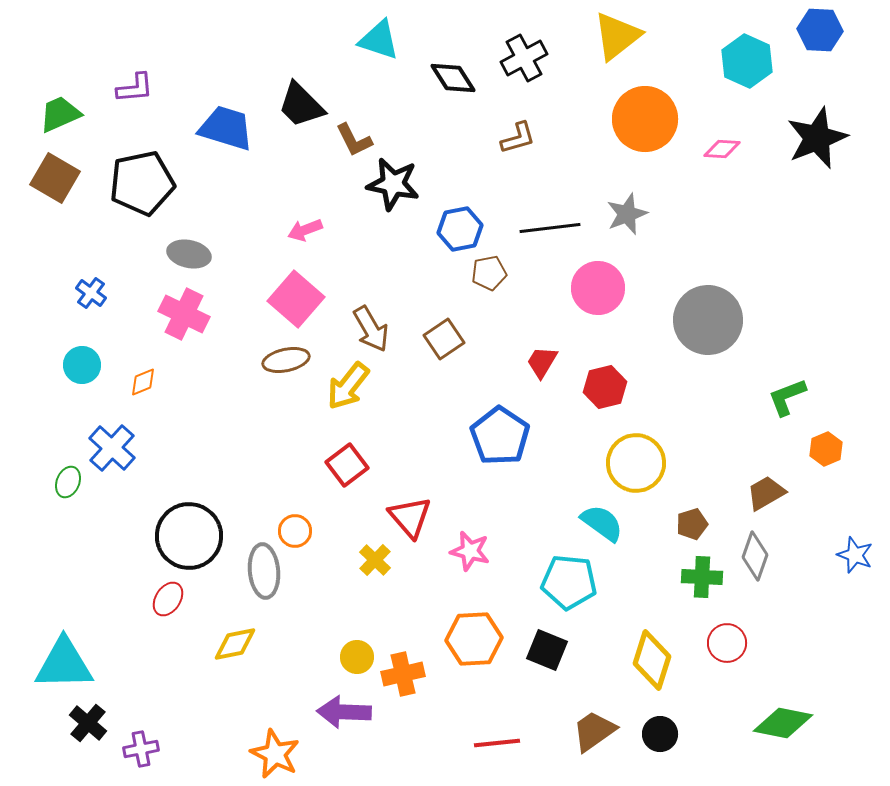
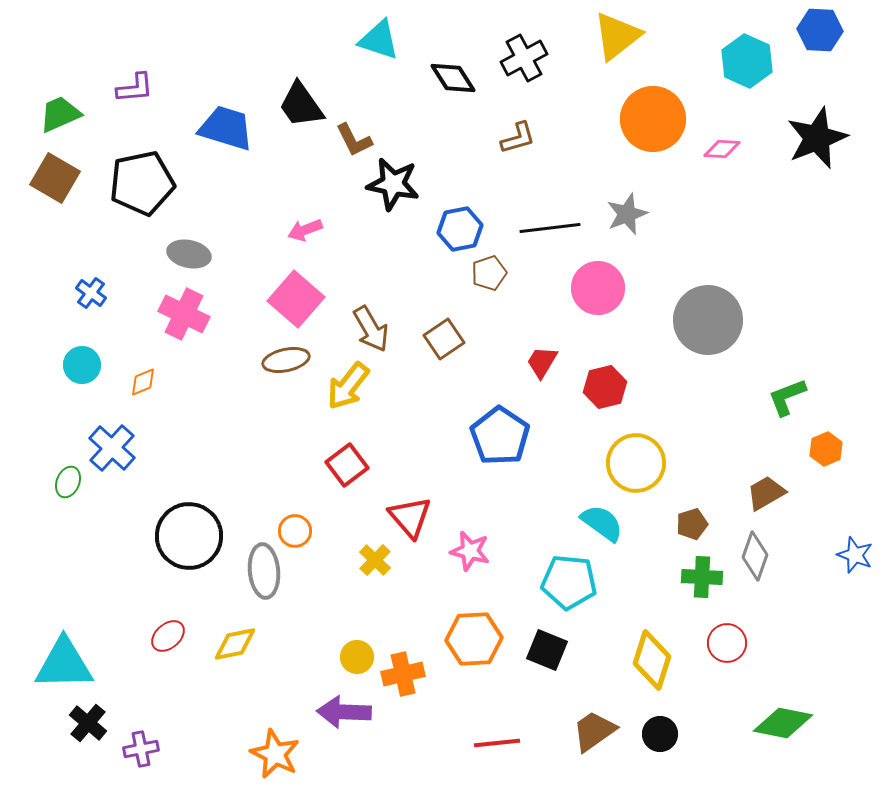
black trapezoid at (301, 105): rotated 10 degrees clockwise
orange circle at (645, 119): moved 8 px right
brown pentagon at (489, 273): rotated 8 degrees counterclockwise
red ellipse at (168, 599): moved 37 px down; rotated 16 degrees clockwise
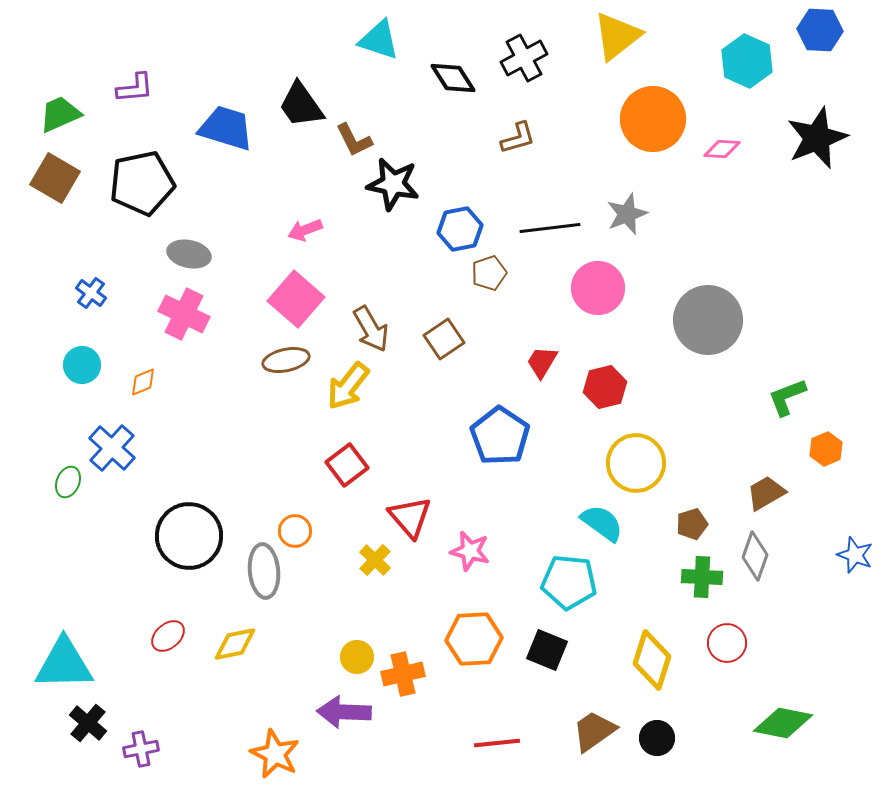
black circle at (660, 734): moved 3 px left, 4 px down
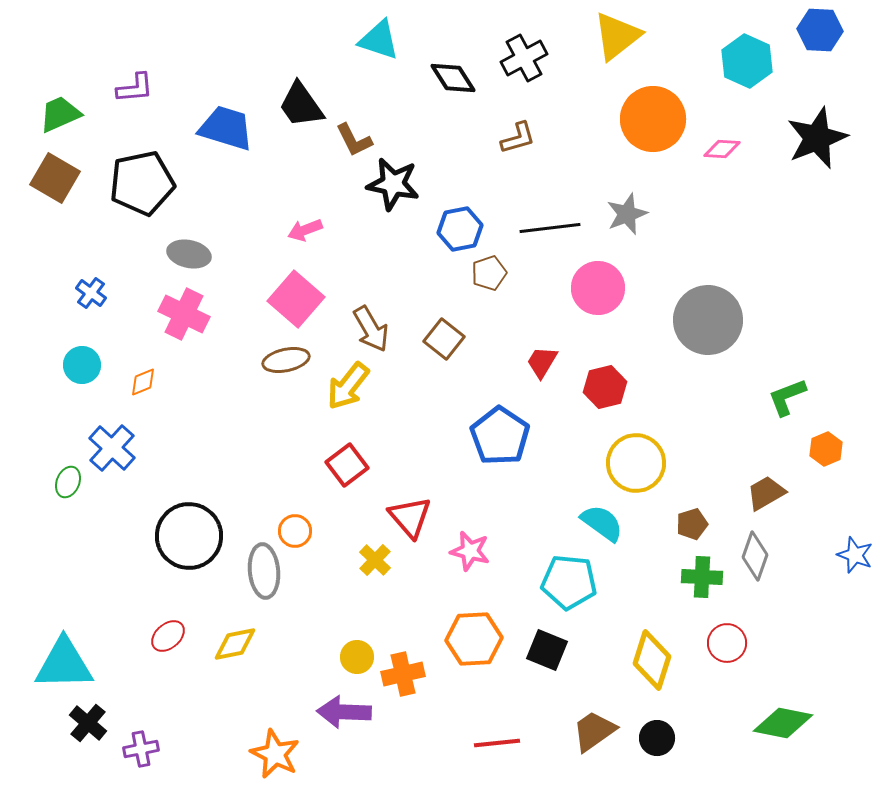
brown square at (444, 339): rotated 18 degrees counterclockwise
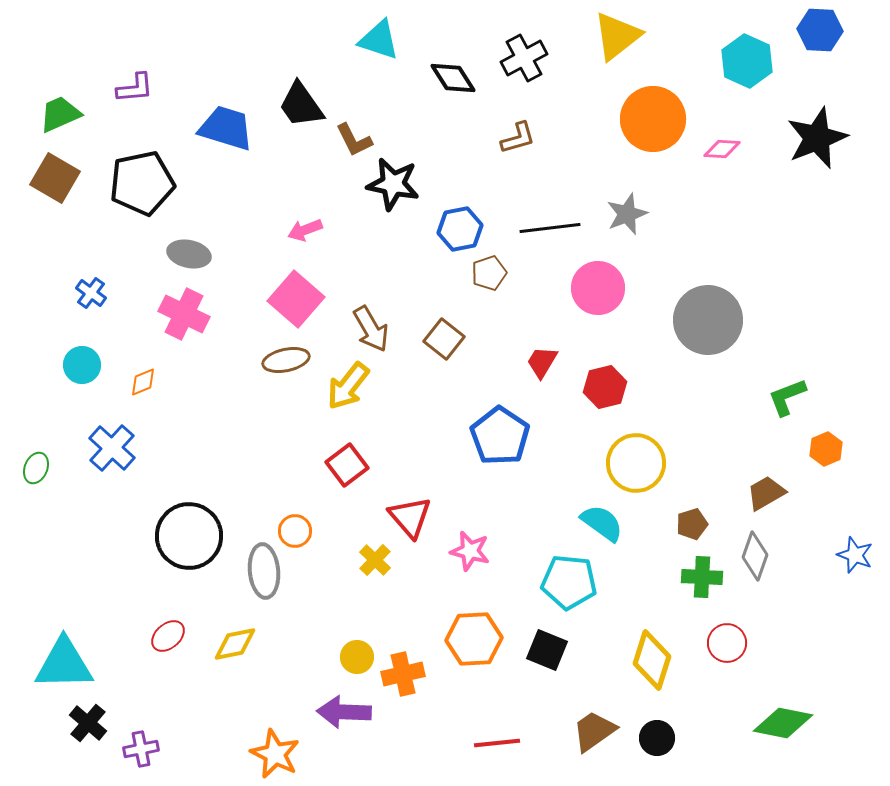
green ellipse at (68, 482): moved 32 px left, 14 px up
